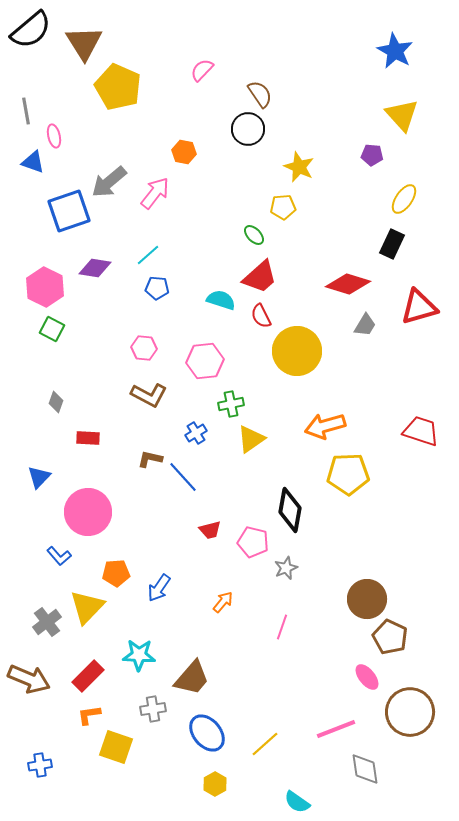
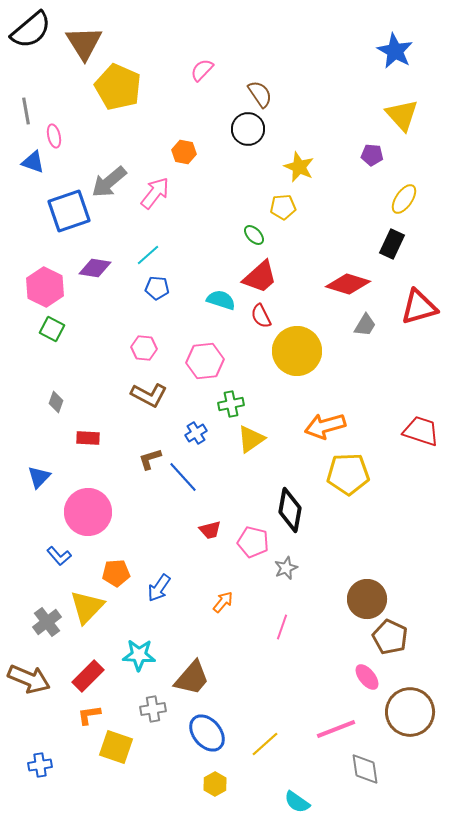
brown L-shape at (150, 459): rotated 30 degrees counterclockwise
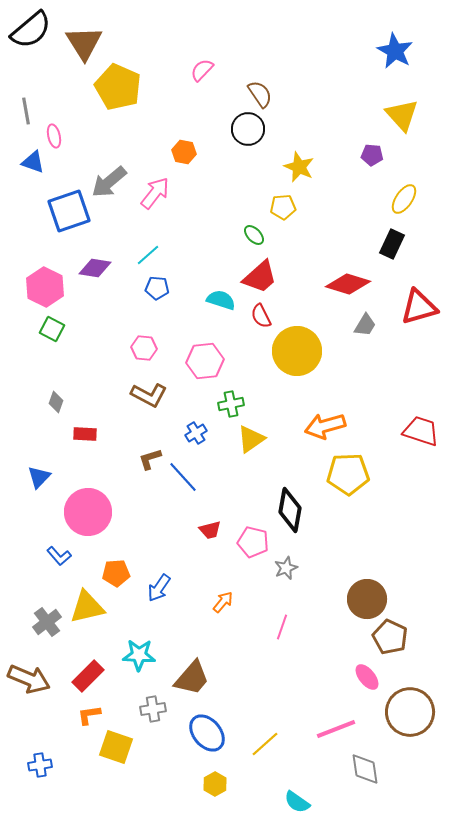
red rectangle at (88, 438): moved 3 px left, 4 px up
yellow triangle at (87, 607): rotated 33 degrees clockwise
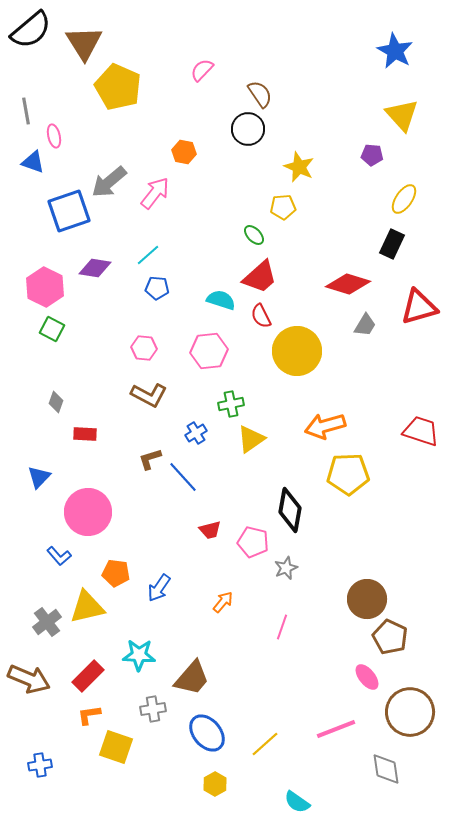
pink hexagon at (205, 361): moved 4 px right, 10 px up
orange pentagon at (116, 573): rotated 12 degrees clockwise
gray diamond at (365, 769): moved 21 px right
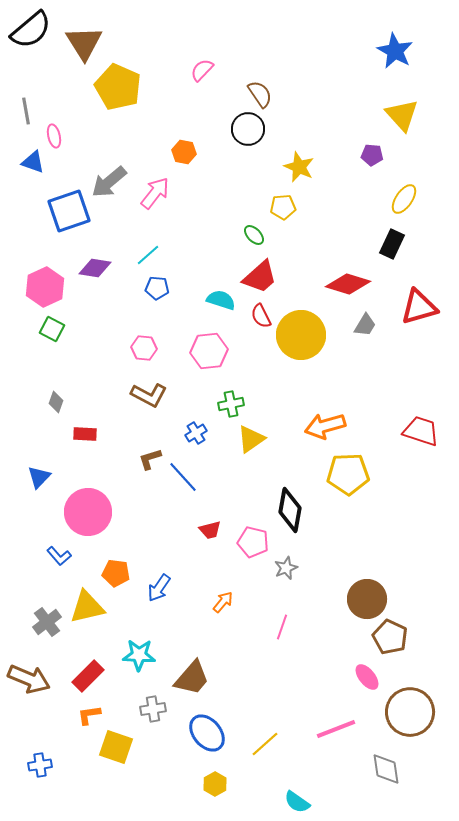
pink hexagon at (45, 287): rotated 9 degrees clockwise
yellow circle at (297, 351): moved 4 px right, 16 px up
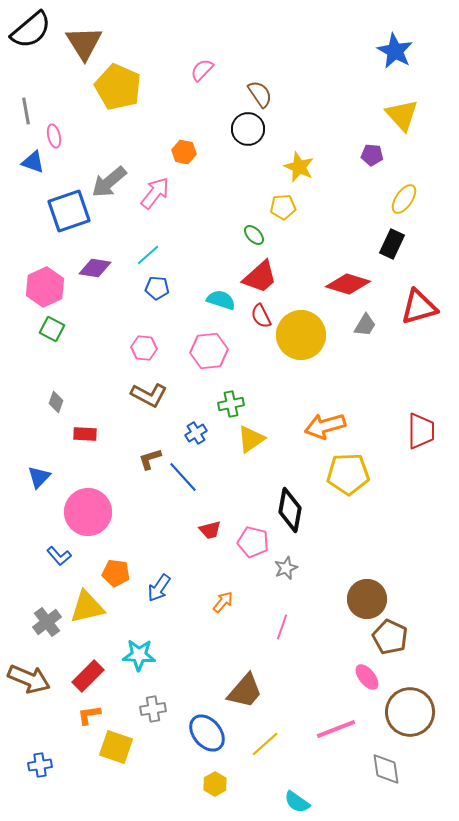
red trapezoid at (421, 431): rotated 72 degrees clockwise
brown trapezoid at (192, 678): moved 53 px right, 13 px down
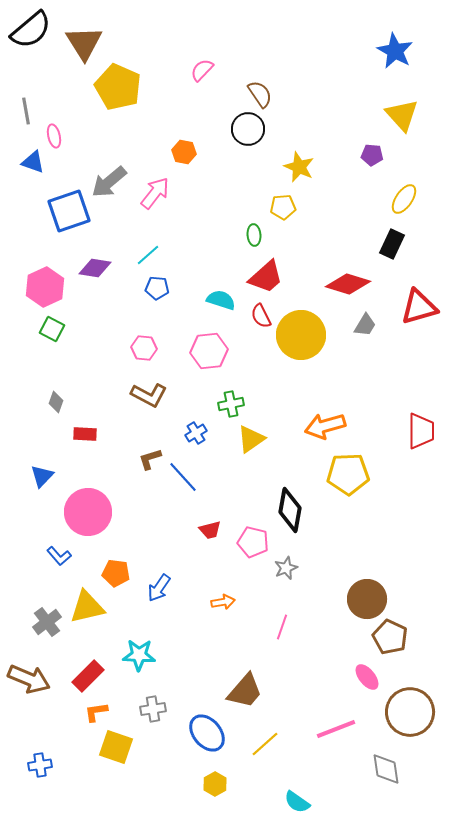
green ellipse at (254, 235): rotated 40 degrees clockwise
red trapezoid at (260, 277): moved 6 px right
blue triangle at (39, 477): moved 3 px right, 1 px up
orange arrow at (223, 602): rotated 40 degrees clockwise
orange L-shape at (89, 715): moved 7 px right, 3 px up
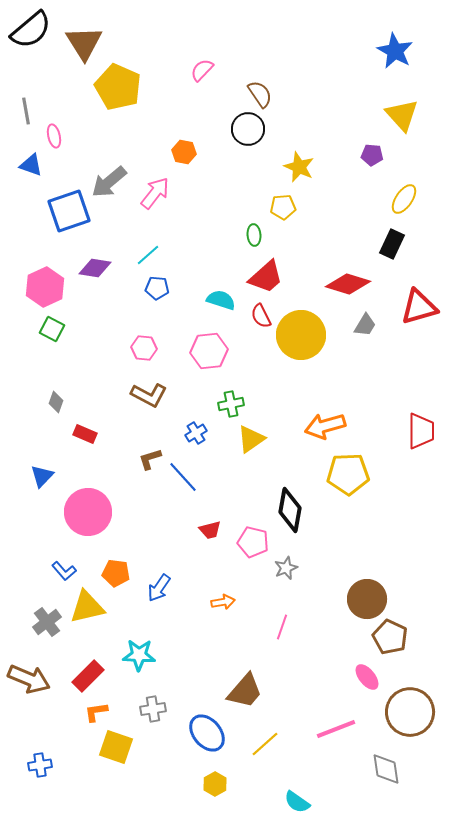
blue triangle at (33, 162): moved 2 px left, 3 px down
red rectangle at (85, 434): rotated 20 degrees clockwise
blue L-shape at (59, 556): moved 5 px right, 15 px down
